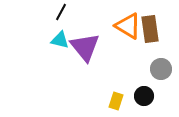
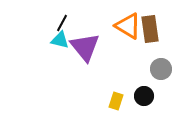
black line: moved 1 px right, 11 px down
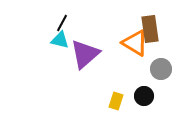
orange triangle: moved 7 px right, 17 px down
purple triangle: moved 7 px down; rotated 28 degrees clockwise
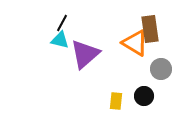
yellow rectangle: rotated 12 degrees counterclockwise
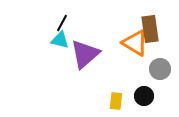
gray circle: moved 1 px left
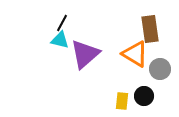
orange triangle: moved 11 px down
yellow rectangle: moved 6 px right
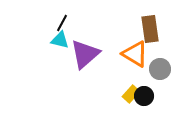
yellow rectangle: moved 9 px right, 7 px up; rotated 36 degrees clockwise
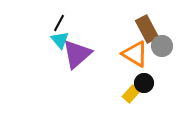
black line: moved 3 px left
brown rectangle: moved 3 px left; rotated 20 degrees counterclockwise
cyan triangle: rotated 36 degrees clockwise
purple triangle: moved 8 px left
gray circle: moved 2 px right, 23 px up
black circle: moved 13 px up
